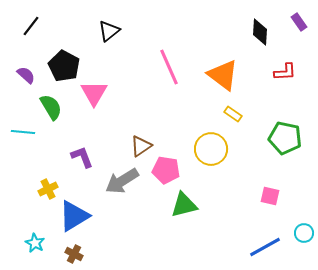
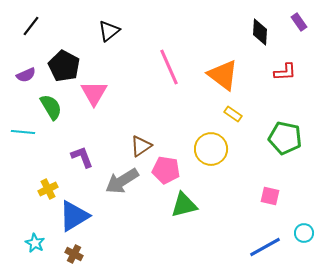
purple semicircle: rotated 114 degrees clockwise
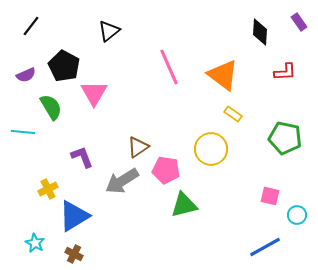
brown triangle: moved 3 px left, 1 px down
cyan circle: moved 7 px left, 18 px up
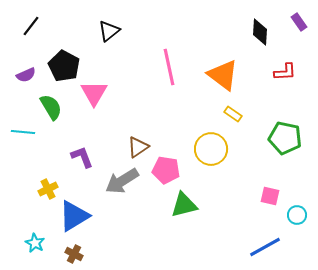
pink line: rotated 12 degrees clockwise
